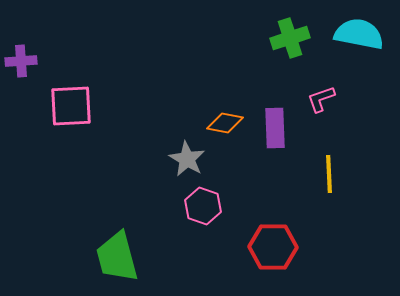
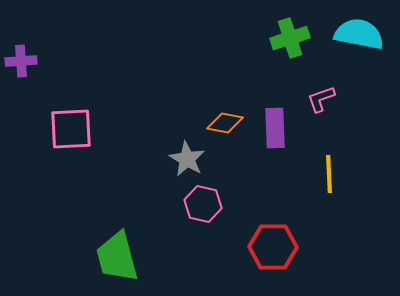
pink square: moved 23 px down
pink hexagon: moved 2 px up; rotated 6 degrees counterclockwise
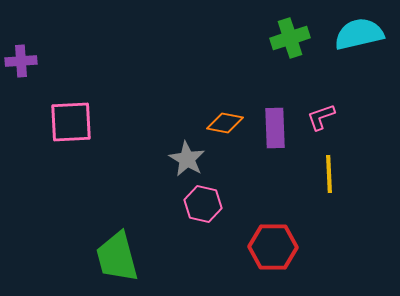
cyan semicircle: rotated 24 degrees counterclockwise
pink L-shape: moved 18 px down
pink square: moved 7 px up
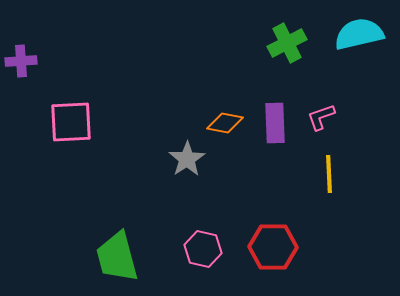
green cross: moved 3 px left, 5 px down; rotated 9 degrees counterclockwise
purple rectangle: moved 5 px up
gray star: rotated 9 degrees clockwise
pink hexagon: moved 45 px down
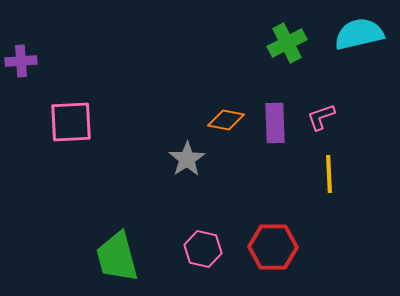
orange diamond: moved 1 px right, 3 px up
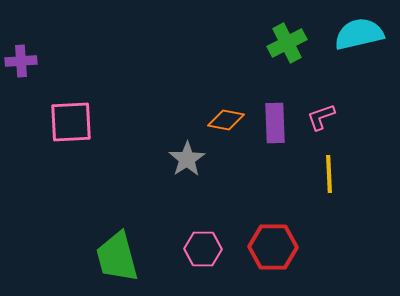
pink hexagon: rotated 12 degrees counterclockwise
